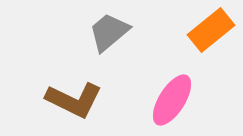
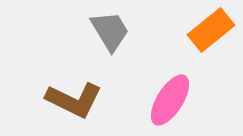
gray trapezoid: moved 1 px right, 1 px up; rotated 99 degrees clockwise
pink ellipse: moved 2 px left
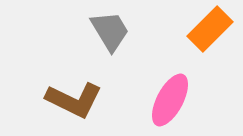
orange rectangle: moved 1 px left, 1 px up; rotated 6 degrees counterclockwise
pink ellipse: rotated 4 degrees counterclockwise
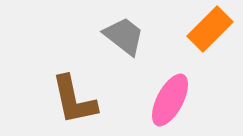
gray trapezoid: moved 14 px right, 5 px down; rotated 21 degrees counterclockwise
brown L-shape: rotated 52 degrees clockwise
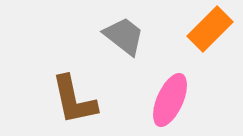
pink ellipse: rotated 4 degrees counterclockwise
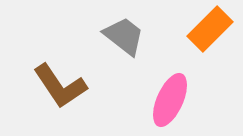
brown L-shape: moved 14 px left, 14 px up; rotated 22 degrees counterclockwise
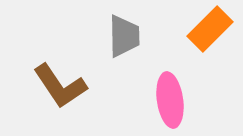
gray trapezoid: rotated 51 degrees clockwise
pink ellipse: rotated 32 degrees counterclockwise
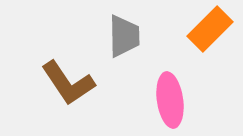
brown L-shape: moved 8 px right, 3 px up
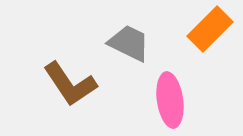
gray trapezoid: moved 5 px right, 7 px down; rotated 63 degrees counterclockwise
brown L-shape: moved 2 px right, 1 px down
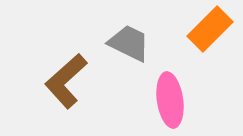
brown L-shape: moved 4 px left, 3 px up; rotated 82 degrees clockwise
